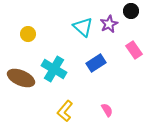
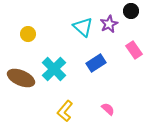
cyan cross: rotated 15 degrees clockwise
pink semicircle: moved 1 px right, 1 px up; rotated 16 degrees counterclockwise
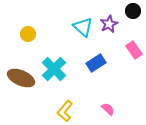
black circle: moved 2 px right
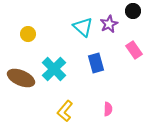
blue rectangle: rotated 72 degrees counterclockwise
pink semicircle: rotated 48 degrees clockwise
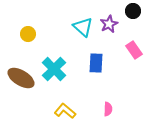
blue rectangle: rotated 18 degrees clockwise
brown ellipse: rotated 8 degrees clockwise
yellow L-shape: rotated 90 degrees clockwise
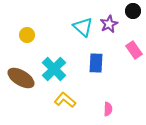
yellow circle: moved 1 px left, 1 px down
yellow L-shape: moved 11 px up
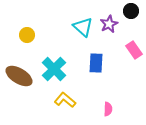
black circle: moved 2 px left
brown ellipse: moved 2 px left, 2 px up
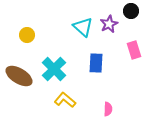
pink rectangle: rotated 18 degrees clockwise
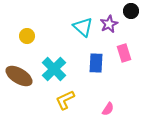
yellow circle: moved 1 px down
pink rectangle: moved 10 px left, 3 px down
yellow L-shape: rotated 65 degrees counterclockwise
pink semicircle: rotated 32 degrees clockwise
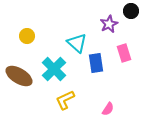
cyan triangle: moved 6 px left, 16 px down
blue rectangle: rotated 12 degrees counterclockwise
